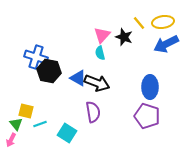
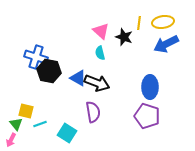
yellow line: rotated 48 degrees clockwise
pink triangle: moved 1 px left, 4 px up; rotated 30 degrees counterclockwise
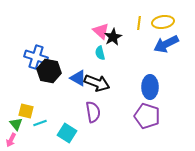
black star: moved 11 px left; rotated 24 degrees clockwise
cyan line: moved 1 px up
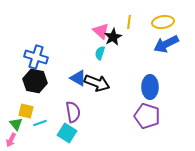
yellow line: moved 10 px left, 1 px up
cyan semicircle: rotated 32 degrees clockwise
black hexagon: moved 14 px left, 10 px down
purple semicircle: moved 20 px left
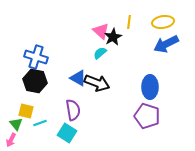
cyan semicircle: rotated 32 degrees clockwise
purple semicircle: moved 2 px up
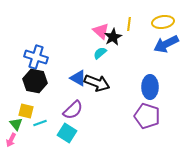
yellow line: moved 2 px down
purple semicircle: rotated 55 degrees clockwise
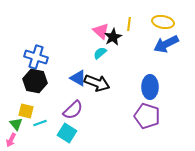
yellow ellipse: rotated 20 degrees clockwise
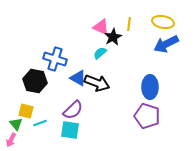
pink triangle: moved 4 px up; rotated 18 degrees counterclockwise
blue cross: moved 19 px right, 2 px down
cyan square: moved 3 px right, 3 px up; rotated 24 degrees counterclockwise
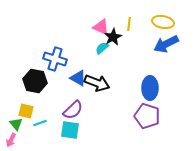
cyan semicircle: moved 2 px right, 5 px up
blue ellipse: moved 1 px down
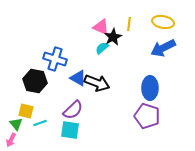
blue arrow: moved 3 px left, 4 px down
